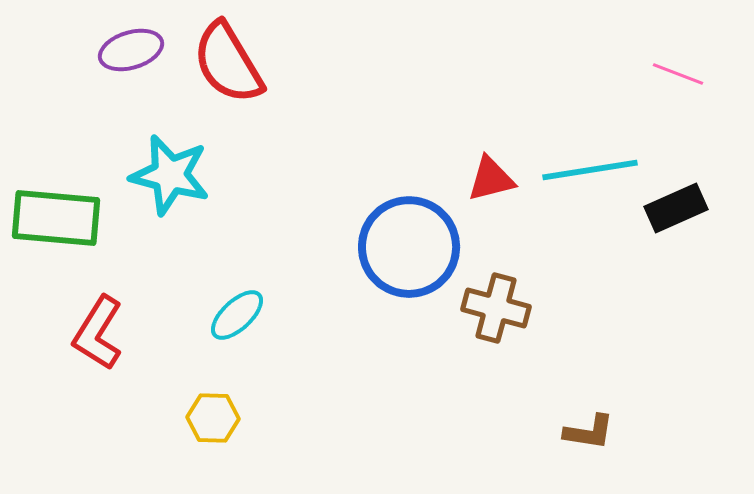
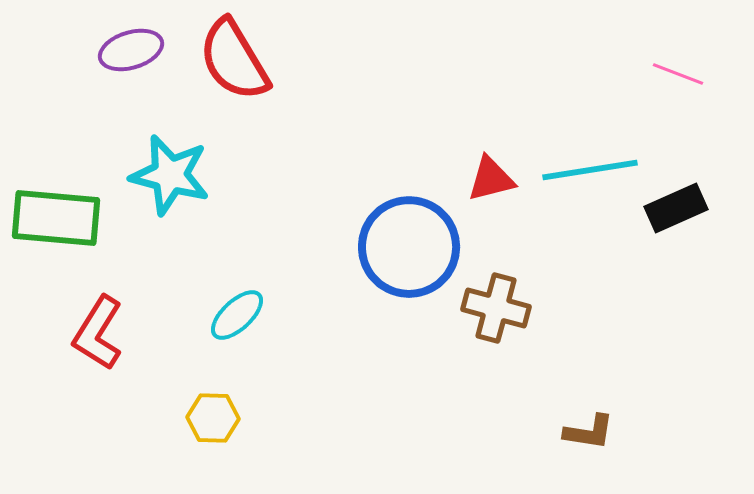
red semicircle: moved 6 px right, 3 px up
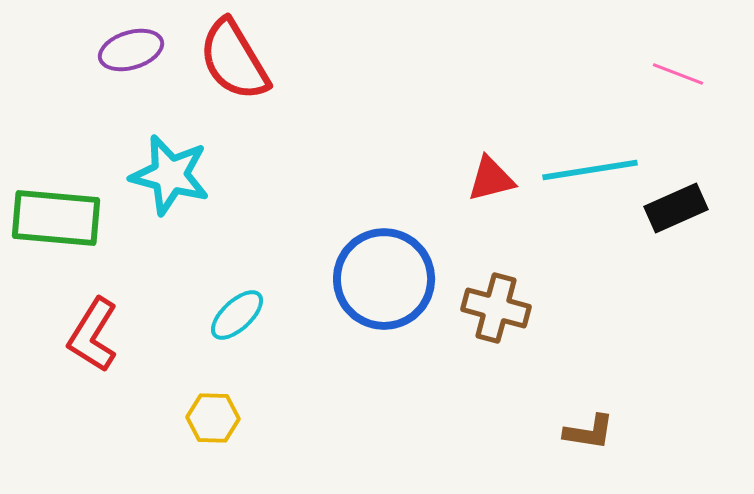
blue circle: moved 25 px left, 32 px down
red L-shape: moved 5 px left, 2 px down
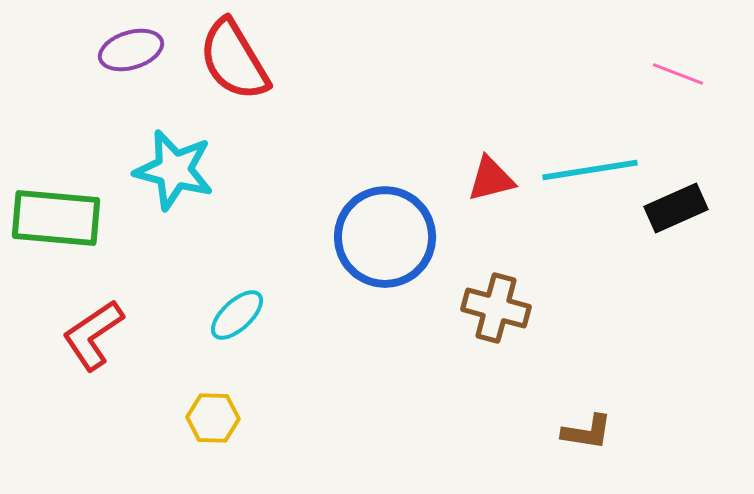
cyan star: moved 4 px right, 5 px up
blue circle: moved 1 px right, 42 px up
red L-shape: rotated 24 degrees clockwise
brown L-shape: moved 2 px left
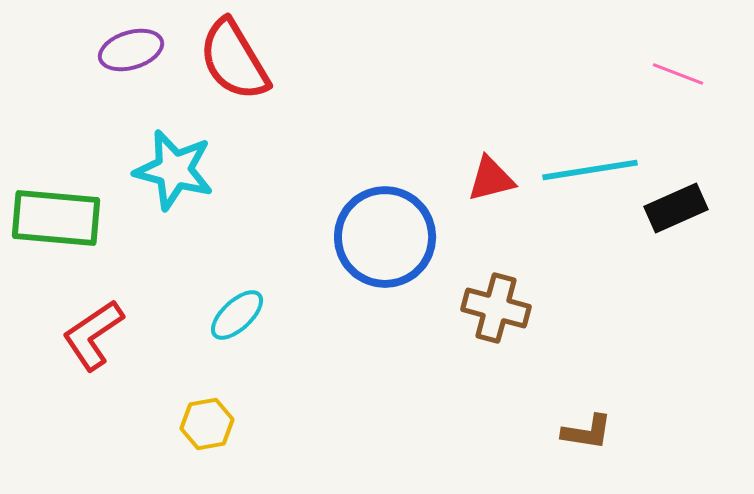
yellow hexagon: moved 6 px left, 6 px down; rotated 12 degrees counterclockwise
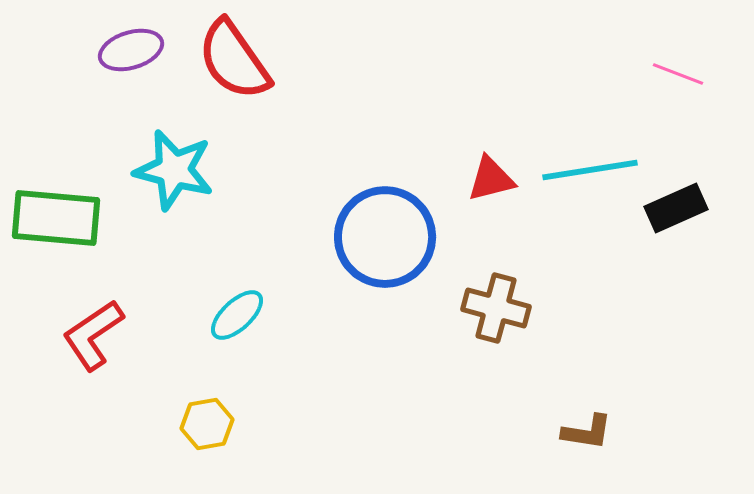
red semicircle: rotated 4 degrees counterclockwise
